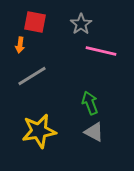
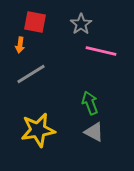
gray line: moved 1 px left, 2 px up
yellow star: moved 1 px left, 1 px up
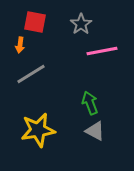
pink line: moved 1 px right; rotated 24 degrees counterclockwise
gray triangle: moved 1 px right, 1 px up
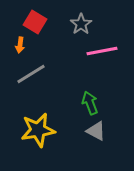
red square: rotated 20 degrees clockwise
gray triangle: moved 1 px right
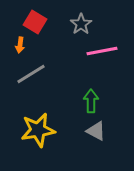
green arrow: moved 1 px right, 2 px up; rotated 20 degrees clockwise
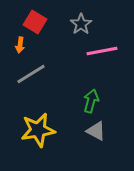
green arrow: rotated 15 degrees clockwise
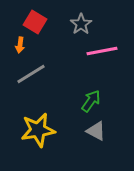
green arrow: rotated 20 degrees clockwise
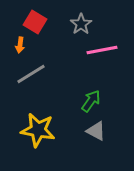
pink line: moved 1 px up
yellow star: rotated 20 degrees clockwise
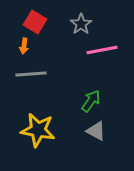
orange arrow: moved 4 px right, 1 px down
gray line: rotated 28 degrees clockwise
